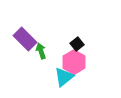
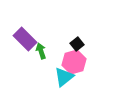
pink hexagon: rotated 15 degrees clockwise
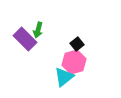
green arrow: moved 3 px left, 21 px up; rotated 147 degrees counterclockwise
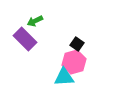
green arrow: moved 3 px left, 9 px up; rotated 49 degrees clockwise
black square: rotated 16 degrees counterclockwise
cyan triangle: rotated 35 degrees clockwise
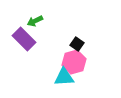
purple rectangle: moved 1 px left
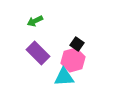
purple rectangle: moved 14 px right, 14 px down
pink hexagon: moved 1 px left, 2 px up
